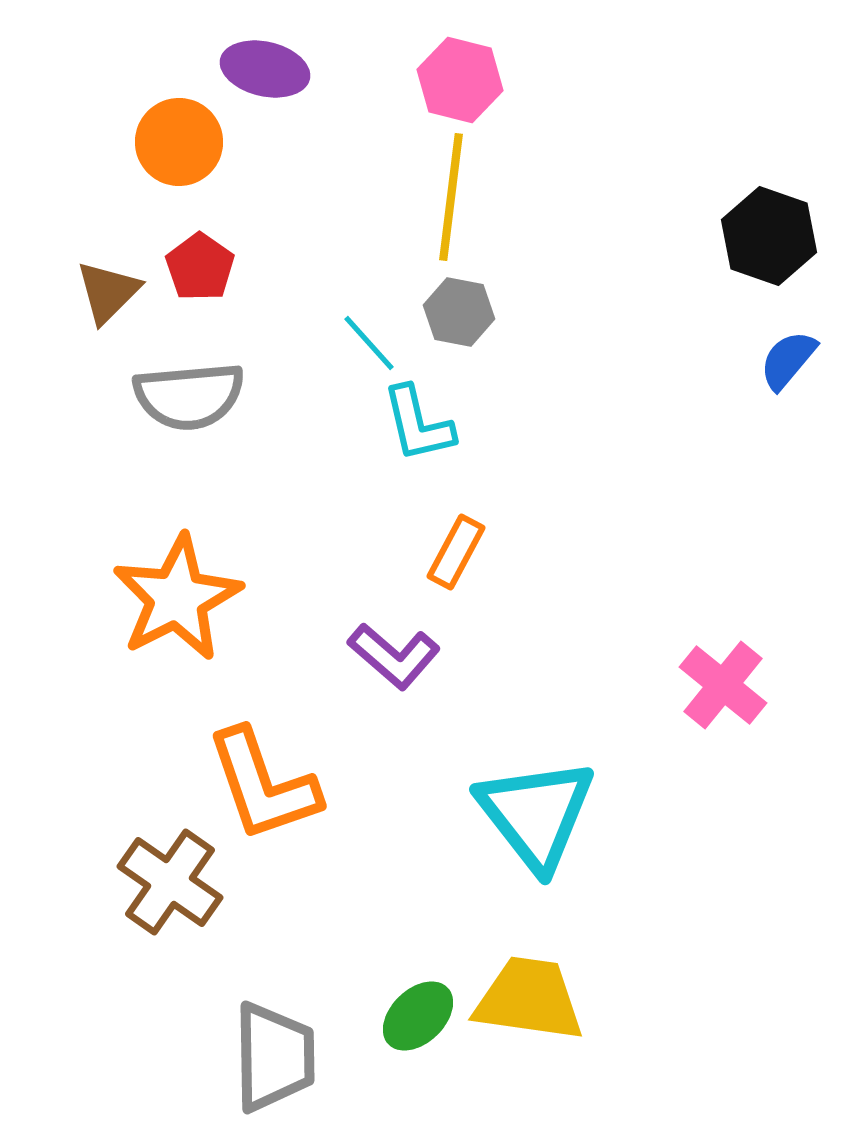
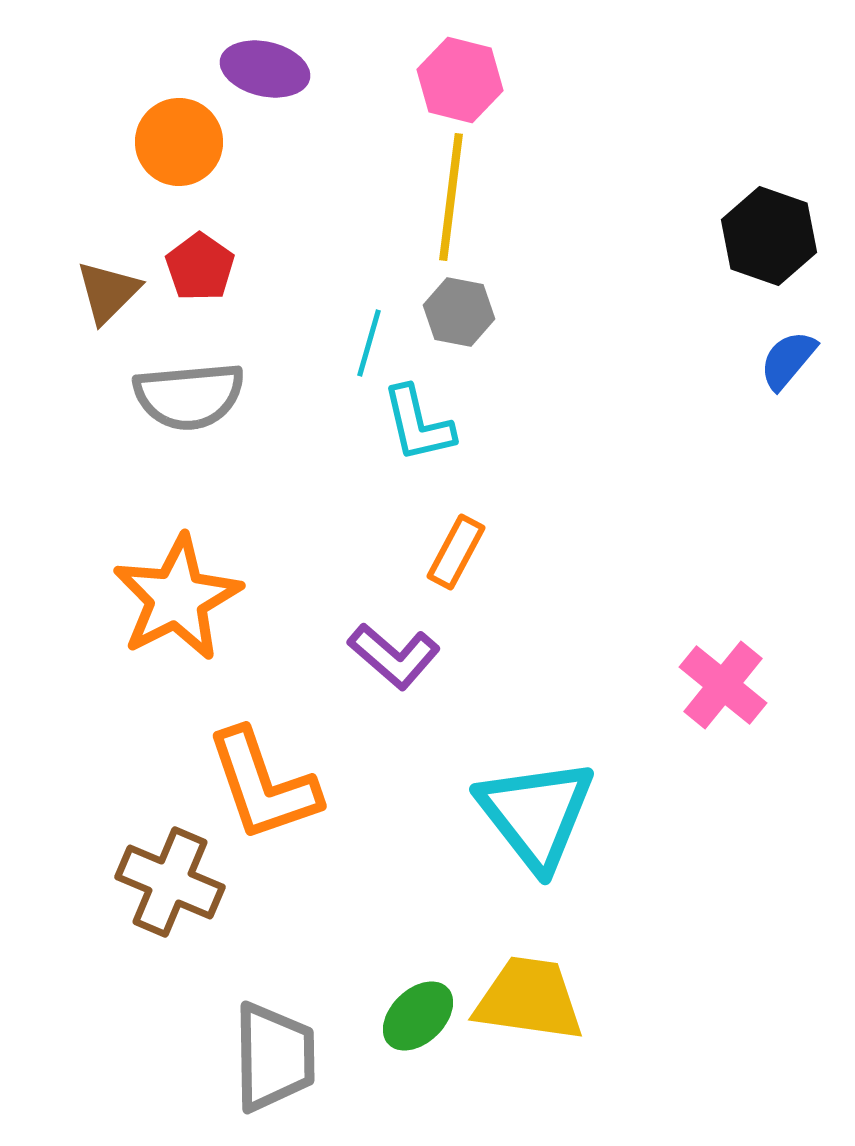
cyan line: rotated 58 degrees clockwise
brown cross: rotated 12 degrees counterclockwise
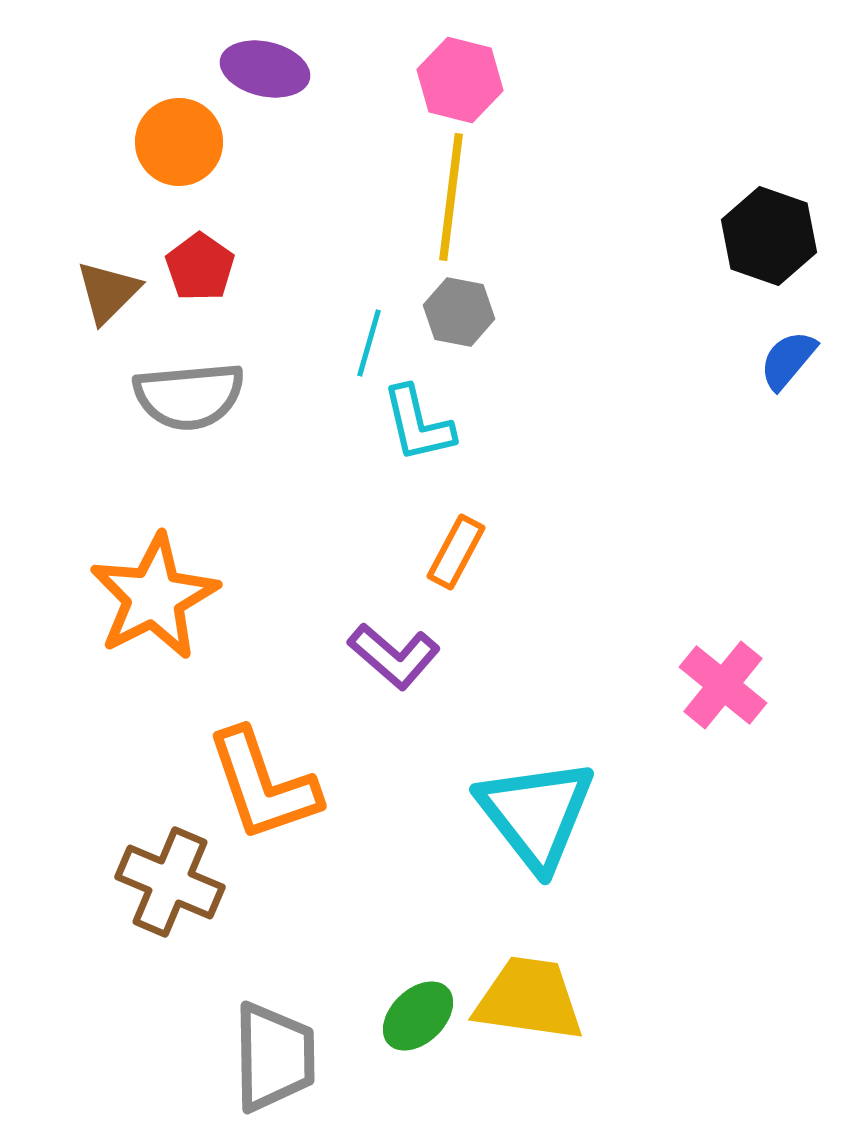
orange star: moved 23 px left, 1 px up
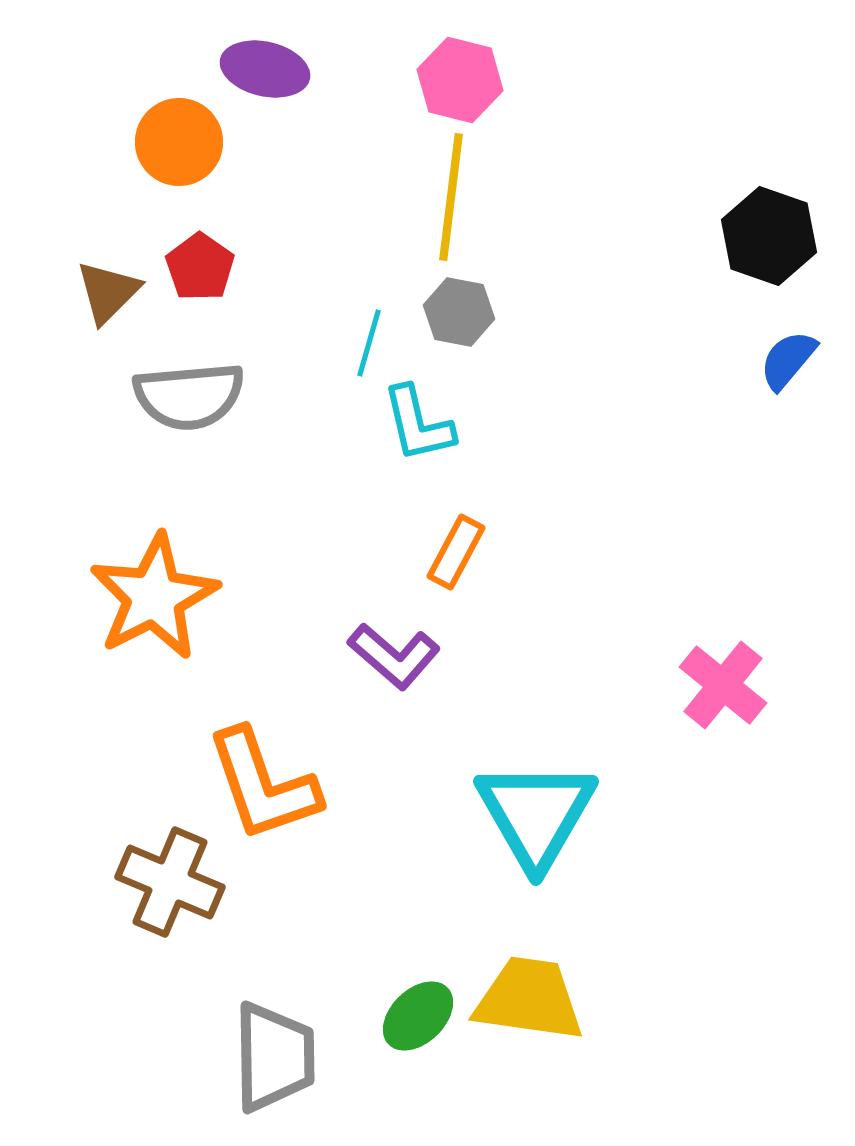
cyan triangle: rotated 8 degrees clockwise
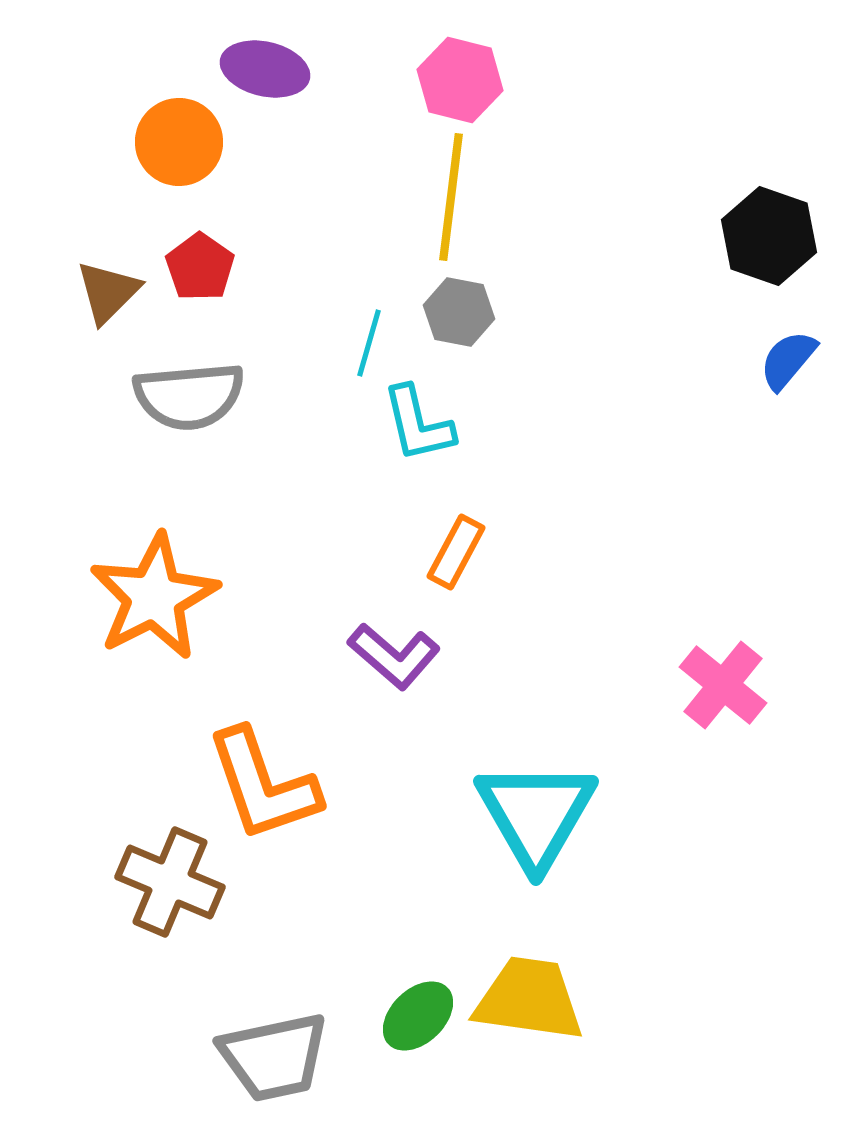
gray trapezoid: rotated 79 degrees clockwise
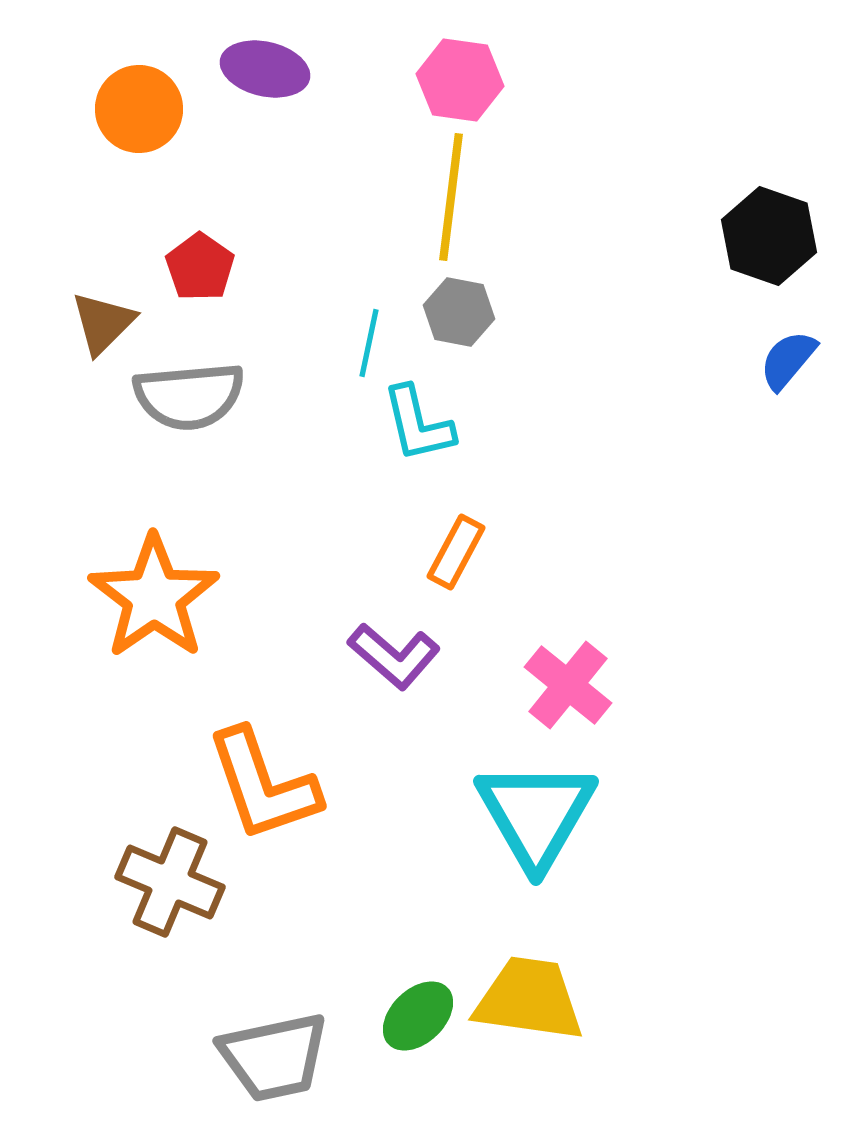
pink hexagon: rotated 6 degrees counterclockwise
orange circle: moved 40 px left, 33 px up
brown triangle: moved 5 px left, 31 px down
cyan line: rotated 4 degrees counterclockwise
orange star: rotated 8 degrees counterclockwise
pink cross: moved 155 px left
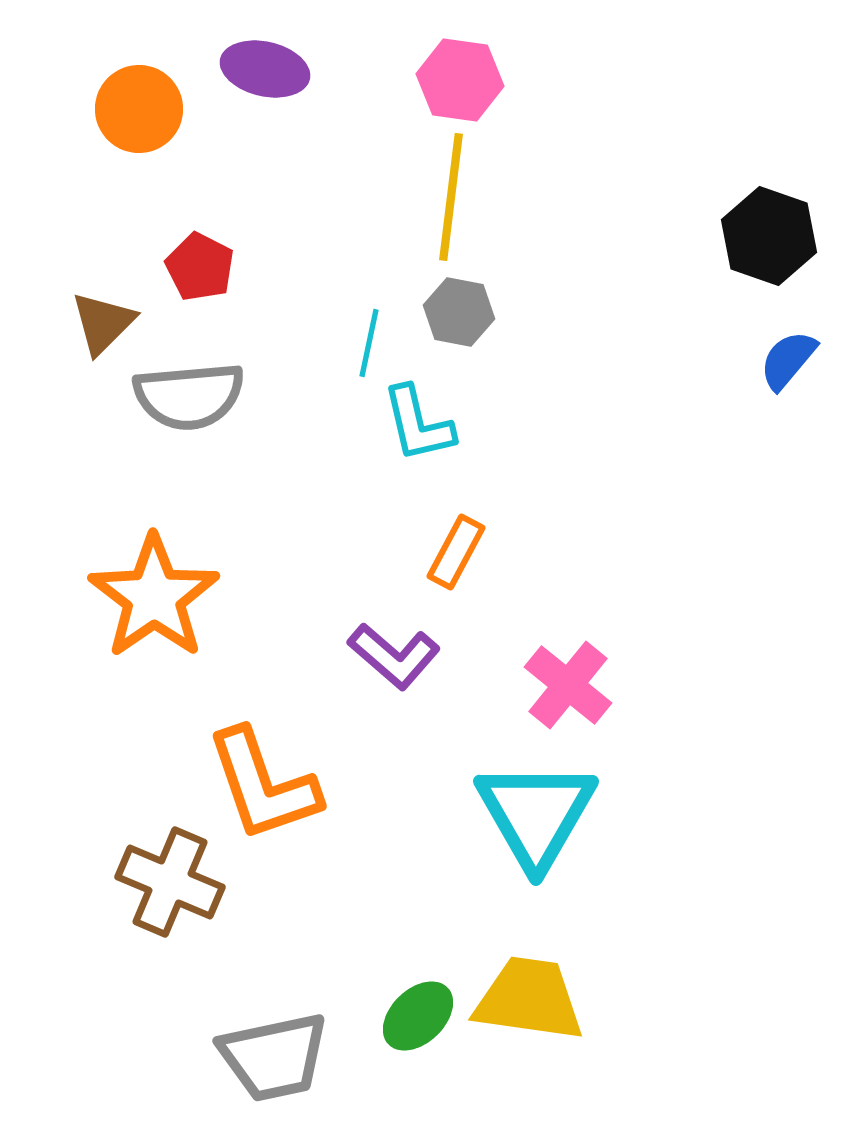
red pentagon: rotated 8 degrees counterclockwise
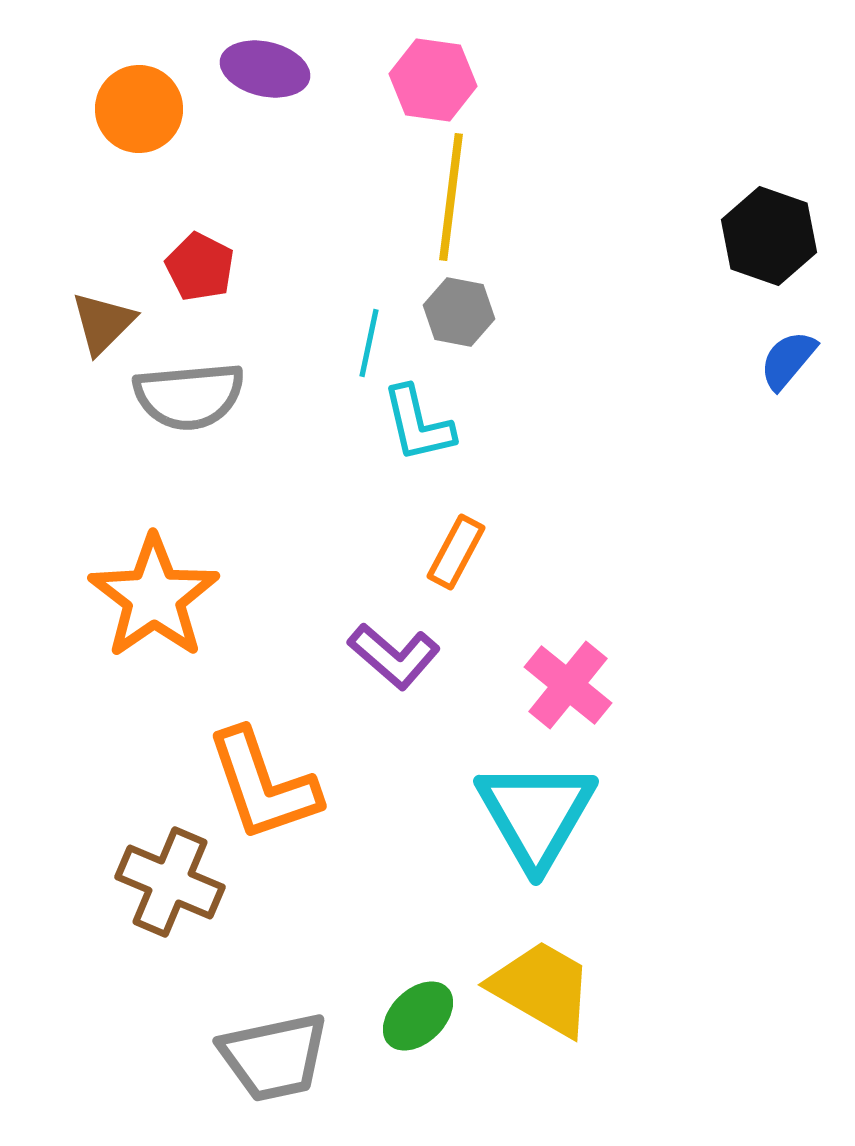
pink hexagon: moved 27 px left
yellow trapezoid: moved 13 px right, 11 px up; rotated 22 degrees clockwise
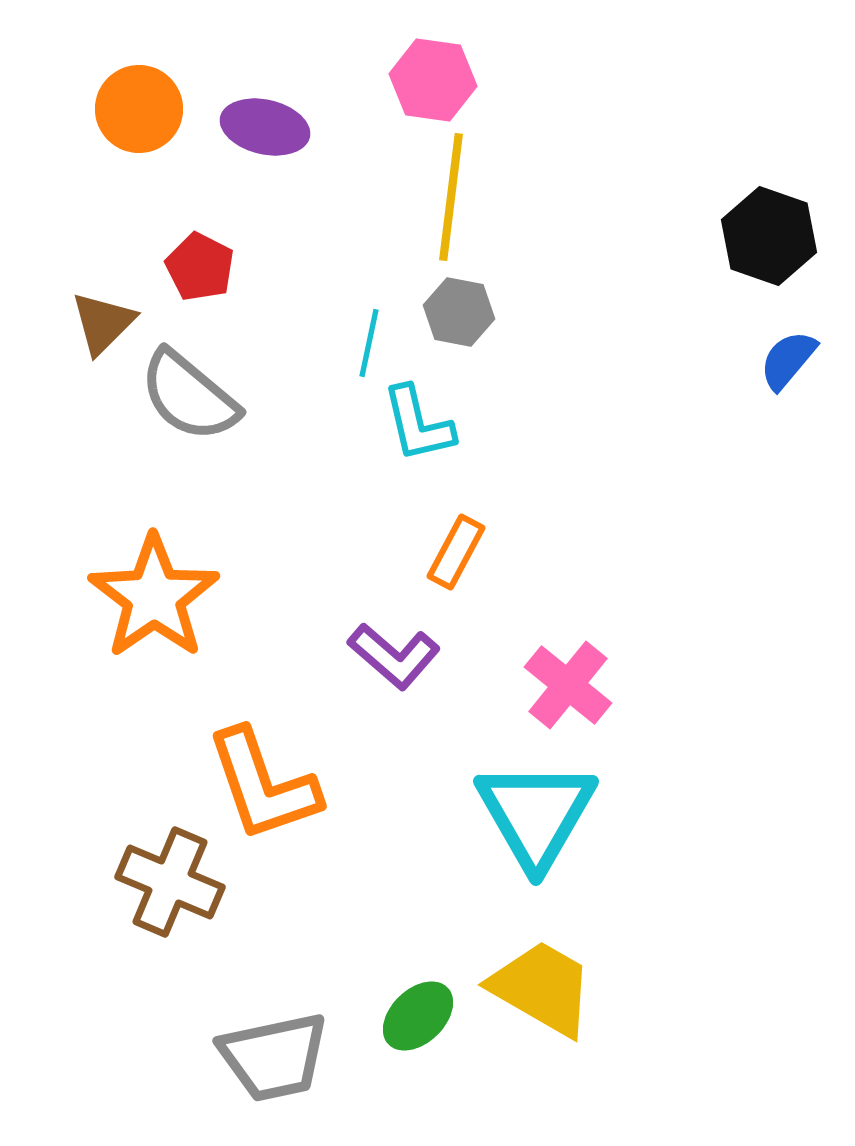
purple ellipse: moved 58 px down
gray semicircle: rotated 45 degrees clockwise
